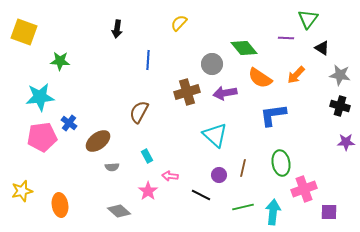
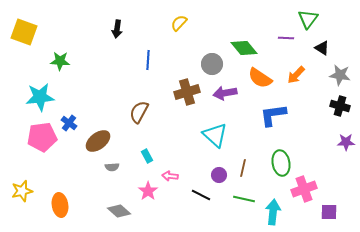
green line: moved 1 px right, 8 px up; rotated 25 degrees clockwise
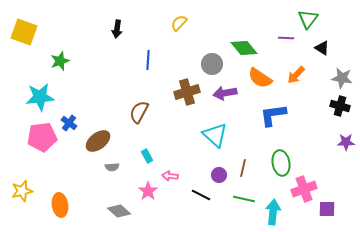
green star: rotated 24 degrees counterclockwise
gray star: moved 2 px right, 3 px down
purple square: moved 2 px left, 3 px up
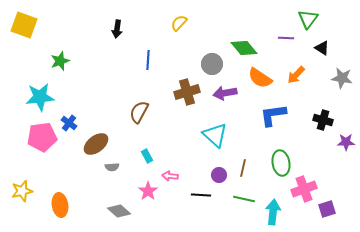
yellow square: moved 7 px up
black cross: moved 17 px left, 14 px down
brown ellipse: moved 2 px left, 3 px down
black line: rotated 24 degrees counterclockwise
purple square: rotated 18 degrees counterclockwise
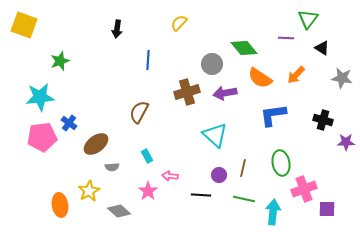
yellow star: moved 67 px right; rotated 15 degrees counterclockwise
purple square: rotated 18 degrees clockwise
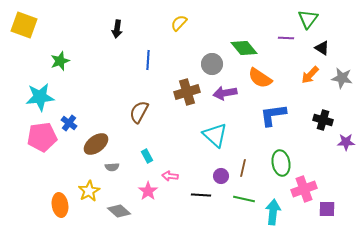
orange arrow: moved 14 px right
purple circle: moved 2 px right, 1 px down
